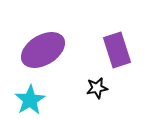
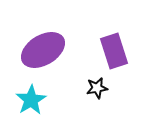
purple rectangle: moved 3 px left, 1 px down
cyan star: moved 1 px right
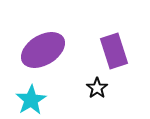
black star: rotated 25 degrees counterclockwise
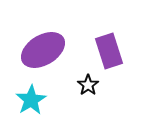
purple rectangle: moved 5 px left
black star: moved 9 px left, 3 px up
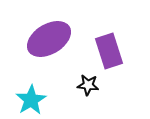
purple ellipse: moved 6 px right, 11 px up
black star: rotated 30 degrees counterclockwise
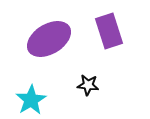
purple rectangle: moved 20 px up
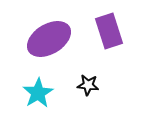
cyan star: moved 7 px right, 7 px up
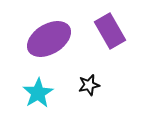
purple rectangle: moved 1 px right; rotated 12 degrees counterclockwise
black star: moved 1 px right; rotated 20 degrees counterclockwise
